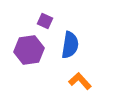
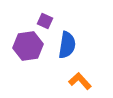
blue semicircle: moved 3 px left
purple hexagon: moved 1 px left, 4 px up
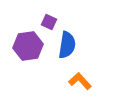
purple square: moved 4 px right, 1 px down
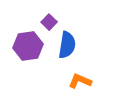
purple square: rotated 21 degrees clockwise
orange L-shape: rotated 25 degrees counterclockwise
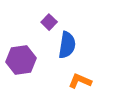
purple hexagon: moved 7 px left, 14 px down
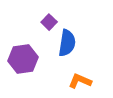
blue semicircle: moved 2 px up
purple hexagon: moved 2 px right, 1 px up
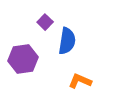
purple square: moved 4 px left
blue semicircle: moved 2 px up
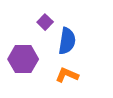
purple hexagon: rotated 8 degrees clockwise
orange L-shape: moved 13 px left, 6 px up
